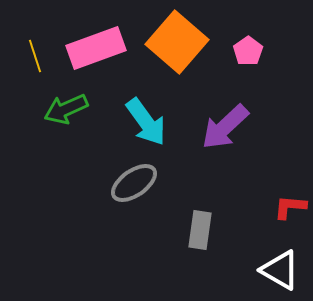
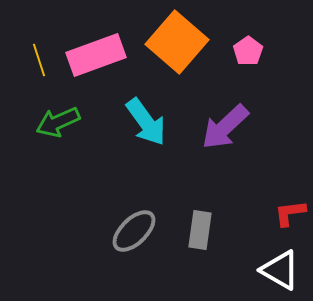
pink rectangle: moved 7 px down
yellow line: moved 4 px right, 4 px down
green arrow: moved 8 px left, 13 px down
gray ellipse: moved 48 px down; rotated 9 degrees counterclockwise
red L-shape: moved 6 px down; rotated 12 degrees counterclockwise
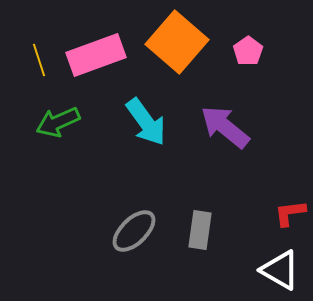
purple arrow: rotated 82 degrees clockwise
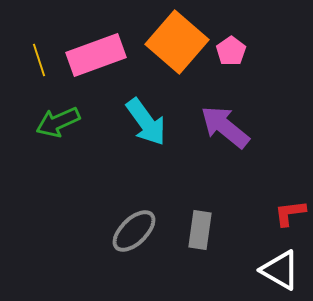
pink pentagon: moved 17 px left
